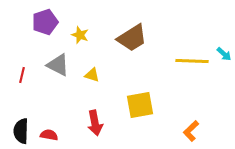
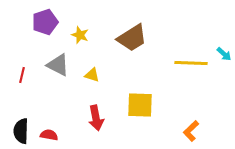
yellow line: moved 1 px left, 2 px down
yellow square: rotated 12 degrees clockwise
red arrow: moved 1 px right, 5 px up
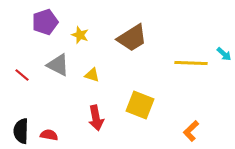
red line: rotated 63 degrees counterclockwise
yellow square: rotated 20 degrees clockwise
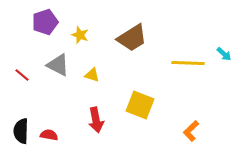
yellow line: moved 3 px left
red arrow: moved 2 px down
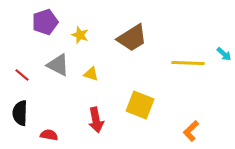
yellow triangle: moved 1 px left, 1 px up
black semicircle: moved 1 px left, 18 px up
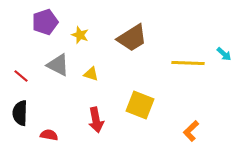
red line: moved 1 px left, 1 px down
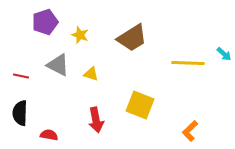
red line: rotated 28 degrees counterclockwise
orange L-shape: moved 1 px left
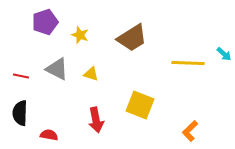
gray triangle: moved 1 px left, 4 px down
